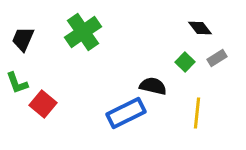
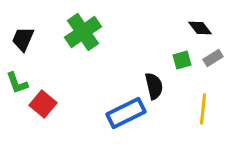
gray rectangle: moved 4 px left
green square: moved 3 px left, 2 px up; rotated 30 degrees clockwise
black semicircle: moved 1 px right; rotated 64 degrees clockwise
yellow line: moved 6 px right, 4 px up
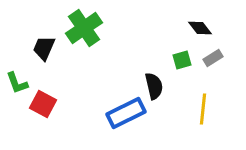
green cross: moved 1 px right, 4 px up
black trapezoid: moved 21 px right, 9 px down
red square: rotated 12 degrees counterclockwise
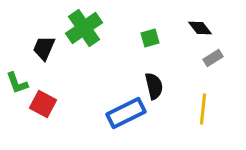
green square: moved 32 px left, 22 px up
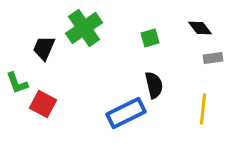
gray rectangle: rotated 24 degrees clockwise
black semicircle: moved 1 px up
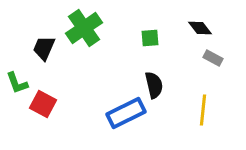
green square: rotated 12 degrees clockwise
gray rectangle: rotated 36 degrees clockwise
yellow line: moved 1 px down
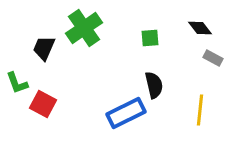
yellow line: moved 3 px left
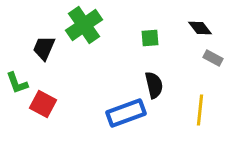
green cross: moved 3 px up
blue rectangle: rotated 6 degrees clockwise
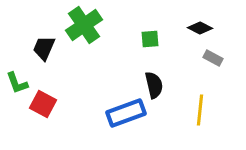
black diamond: rotated 25 degrees counterclockwise
green square: moved 1 px down
